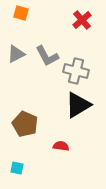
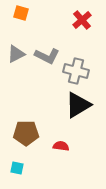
gray L-shape: rotated 35 degrees counterclockwise
brown pentagon: moved 1 px right, 9 px down; rotated 25 degrees counterclockwise
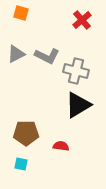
cyan square: moved 4 px right, 4 px up
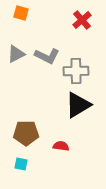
gray cross: rotated 15 degrees counterclockwise
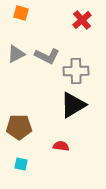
black triangle: moved 5 px left
brown pentagon: moved 7 px left, 6 px up
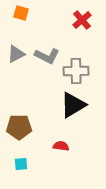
cyan square: rotated 16 degrees counterclockwise
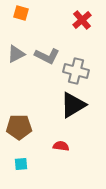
gray cross: rotated 15 degrees clockwise
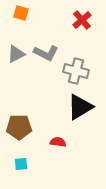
gray L-shape: moved 1 px left, 3 px up
black triangle: moved 7 px right, 2 px down
red semicircle: moved 3 px left, 4 px up
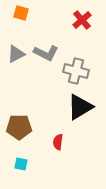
red semicircle: rotated 91 degrees counterclockwise
cyan square: rotated 16 degrees clockwise
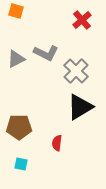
orange square: moved 5 px left, 2 px up
gray triangle: moved 5 px down
gray cross: rotated 30 degrees clockwise
red semicircle: moved 1 px left, 1 px down
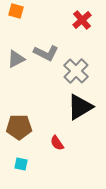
red semicircle: rotated 42 degrees counterclockwise
